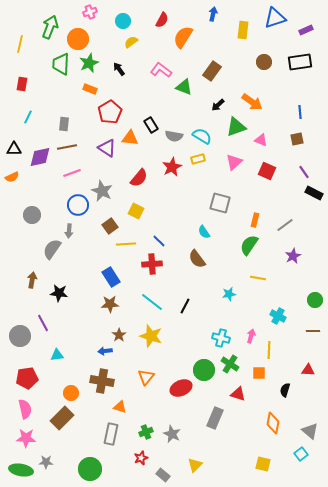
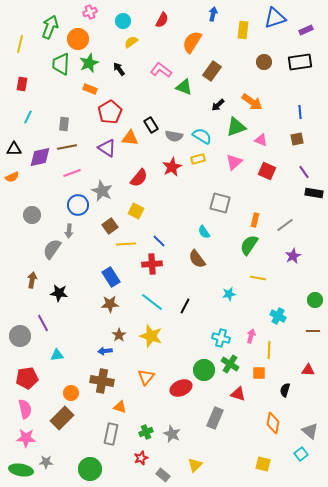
orange semicircle at (183, 37): moved 9 px right, 5 px down
black rectangle at (314, 193): rotated 18 degrees counterclockwise
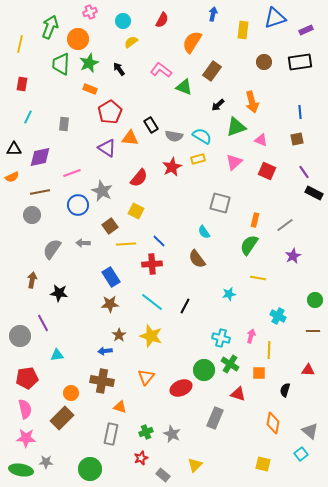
orange arrow at (252, 102): rotated 40 degrees clockwise
brown line at (67, 147): moved 27 px left, 45 px down
black rectangle at (314, 193): rotated 18 degrees clockwise
gray arrow at (69, 231): moved 14 px right, 12 px down; rotated 88 degrees clockwise
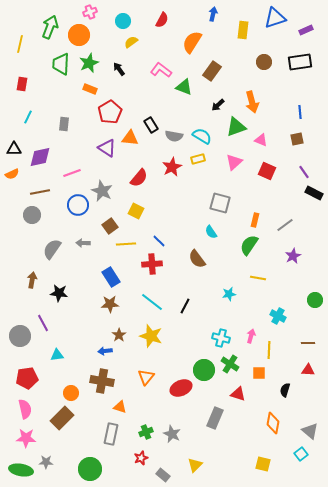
orange circle at (78, 39): moved 1 px right, 4 px up
orange semicircle at (12, 177): moved 3 px up
cyan semicircle at (204, 232): moved 7 px right
brown line at (313, 331): moved 5 px left, 12 px down
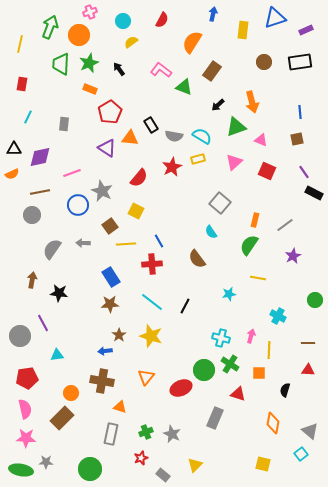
gray square at (220, 203): rotated 25 degrees clockwise
blue line at (159, 241): rotated 16 degrees clockwise
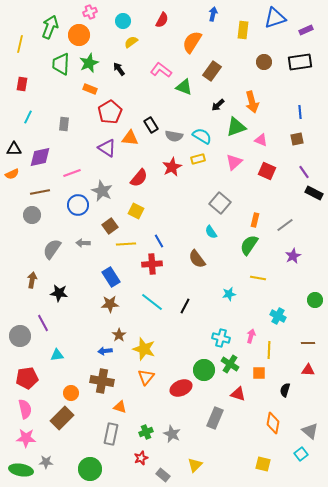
yellow star at (151, 336): moved 7 px left, 13 px down
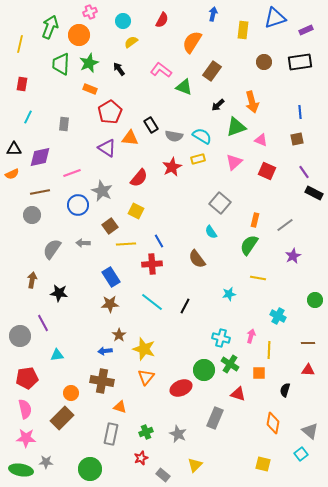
gray star at (172, 434): moved 6 px right
